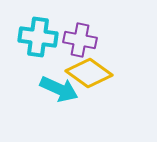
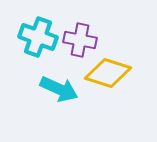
cyan cross: rotated 12 degrees clockwise
yellow diamond: moved 19 px right; rotated 18 degrees counterclockwise
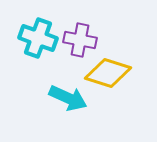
cyan cross: moved 1 px down
cyan arrow: moved 9 px right, 9 px down
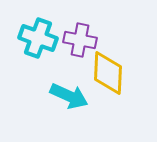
yellow diamond: rotated 75 degrees clockwise
cyan arrow: moved 1 px right, 2 px up
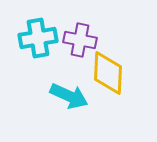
cyan cross: rotated 30 degrees counterclockwise
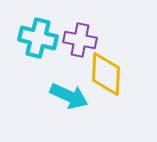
cyan cross: rotated 24 degrees clockwise
yellow diamond: moved 2 px left, 1 px down
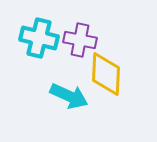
cyan cross: moved 1 px right
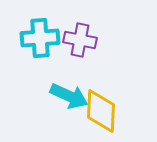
cyan cross: moved 1 px right; rotated 18 degrees counterclockwise
yellow diamond: moved 5 px left, 37 px down
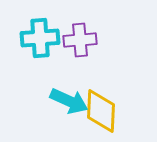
purple cross: rotated 16 degrees counterclockwise
cyan arrow: moved 5 px down
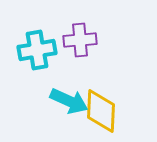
cyan cross: moved 3 px left, 12 px down; rotated 6 degrees counterclockwise
